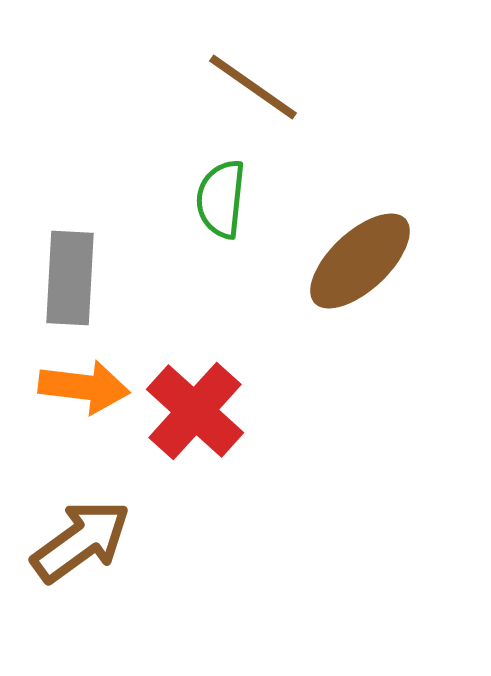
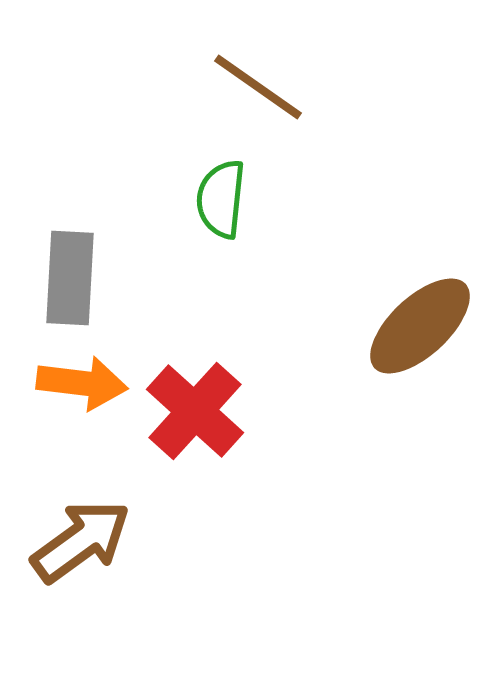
brown line: moved 5 px right
brown ellipse: moved 60 px right, 65 px down
orange arrow: moved 2 px left, 4 px up
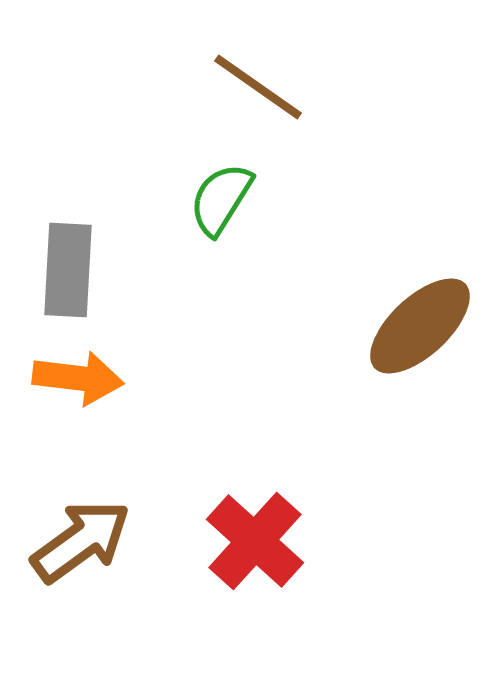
green semicircle: rotated 26 degrees clockwise
gray rectangle: moved 2 px left, 8 px up
orange arrow: moved 4 px left, 5 px up
red cross: moved 60 px right, 130 px down
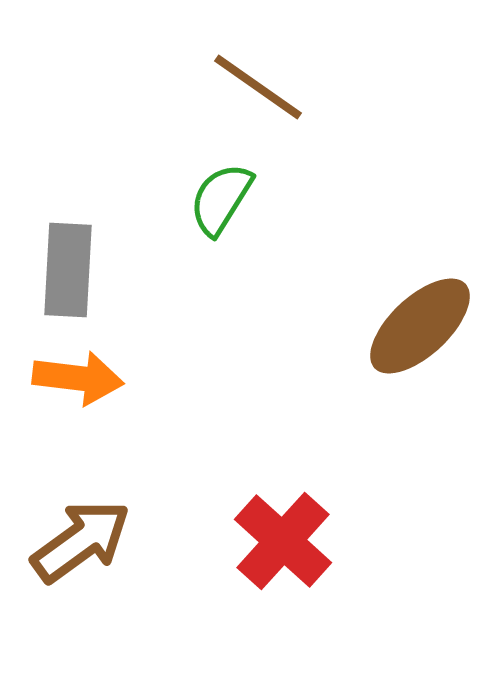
red cross: moved 28 px right
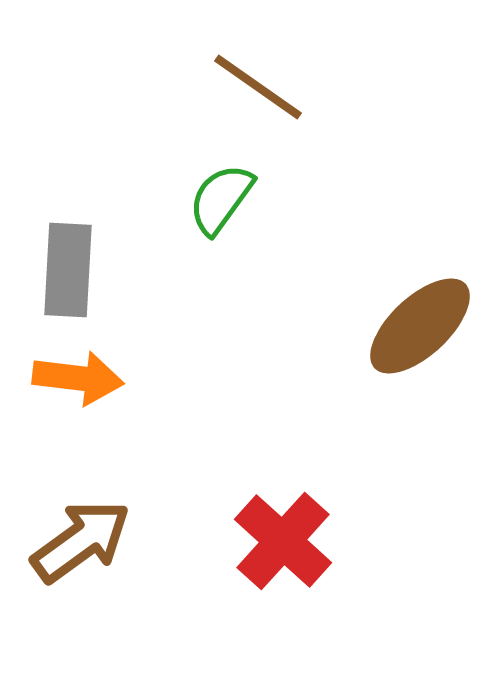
green semicircle: rotated 4 degrees clockwise
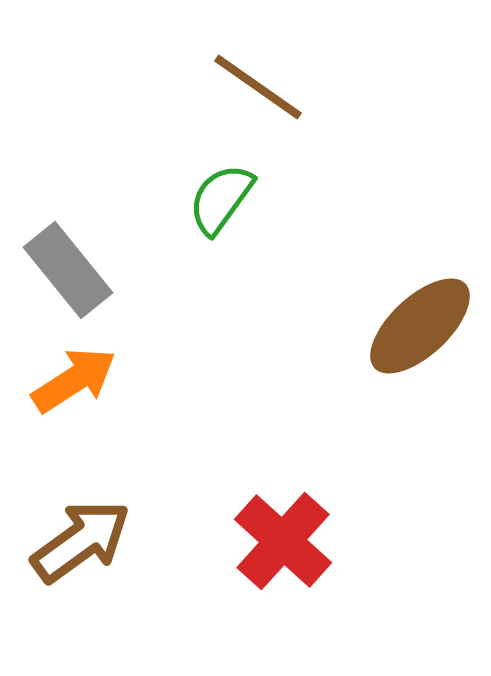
gray rectangle: rotated 42 degrees counterclockwise
orange arrow: moved 4 px left, 2 px down; rotated 40 degrees counterclockwise
